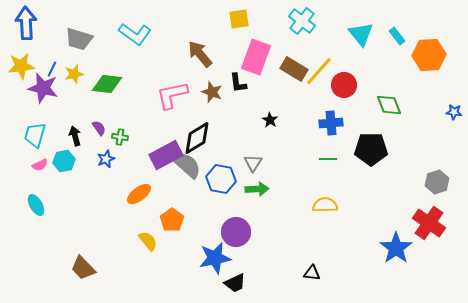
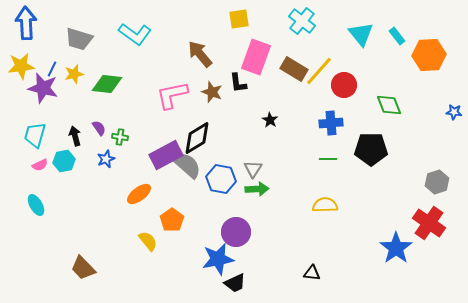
gray triangle at (253, 163): moved 6 px down
blue star at (215, 258): moved 3 px right, 1 px down
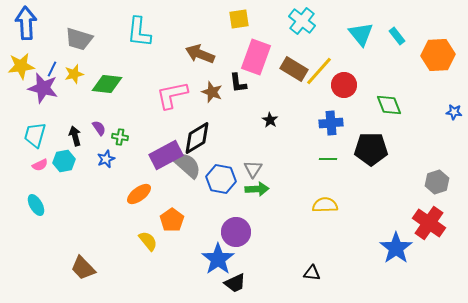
cyan L-shape at (135, 34): moved 4 px right, 2 px up; rotated 60 degrees clockwise
brown arrow at (200, 54): rotated 28 degrees counterclockwise
orange hexagon at (429, 55): moved 9 px right
blue star at (218, 259): rotated 24 degrees counterclockwise
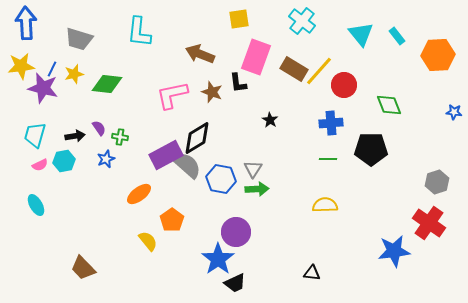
black arrow at (75, 136): rotated 96 degrees clockwise
blue star at (396, 248): moved 2 px left, 3 px down; rotated 28 degrees clockwise
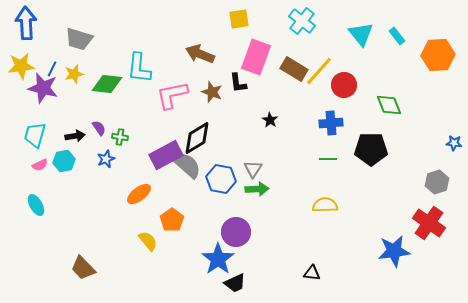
cyan L-shape at (139, 32): moved 36 px down
blue star at (454, 112): moved 31 px down
